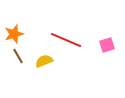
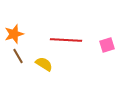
red line: rotated 20 degrees counterclockwise
yellow semicircle: moved 3 px down; rotated 54 degrees clockwise
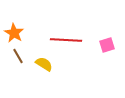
orange star: moved 1 px up; rotated 24 degrees counterclockwise
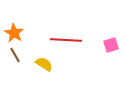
pink square: moved 4 px right
brown line: moved 3 px left, 1 px up
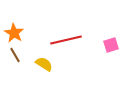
red line: rotated 16 degrees counterclockwise
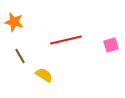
orange star: moved 11 px up; rotated 18 degrees counterclockwise
brown line: moved 5 px right, 1 px down
yellow semicircle: moved 11 px down
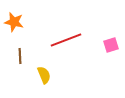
red line: rotated 8 degrees counterclockwise
brown line: rotated 28 degrees clockwise
yellow semicircle: rotated 36 degrees clockwise
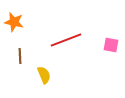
pink square: rotated 28 degrees clockwise
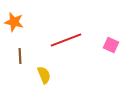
pink square: rotated 14 degrees clockwise
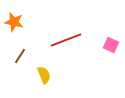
brown line: rotated 35 degrees clockwise
